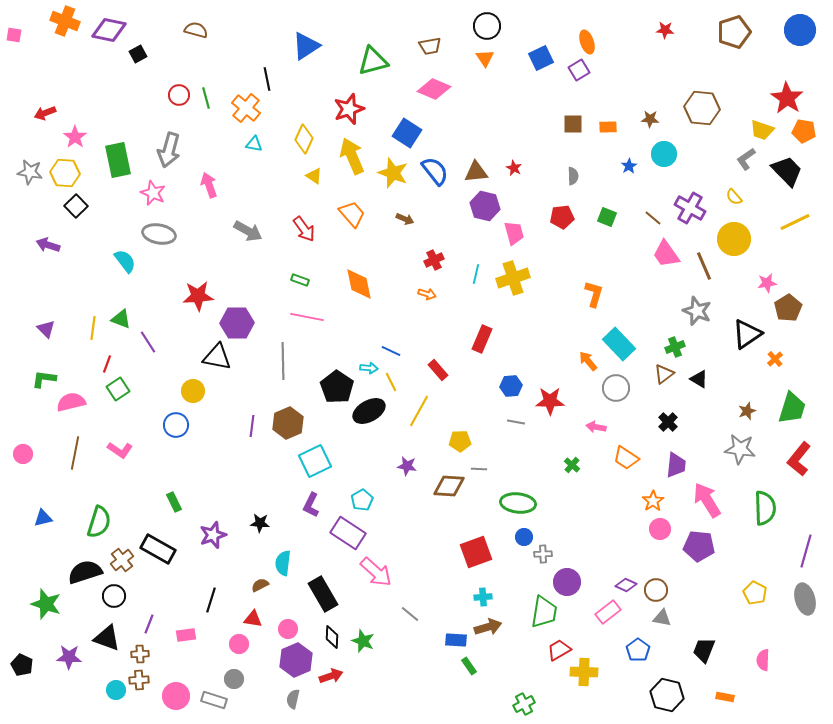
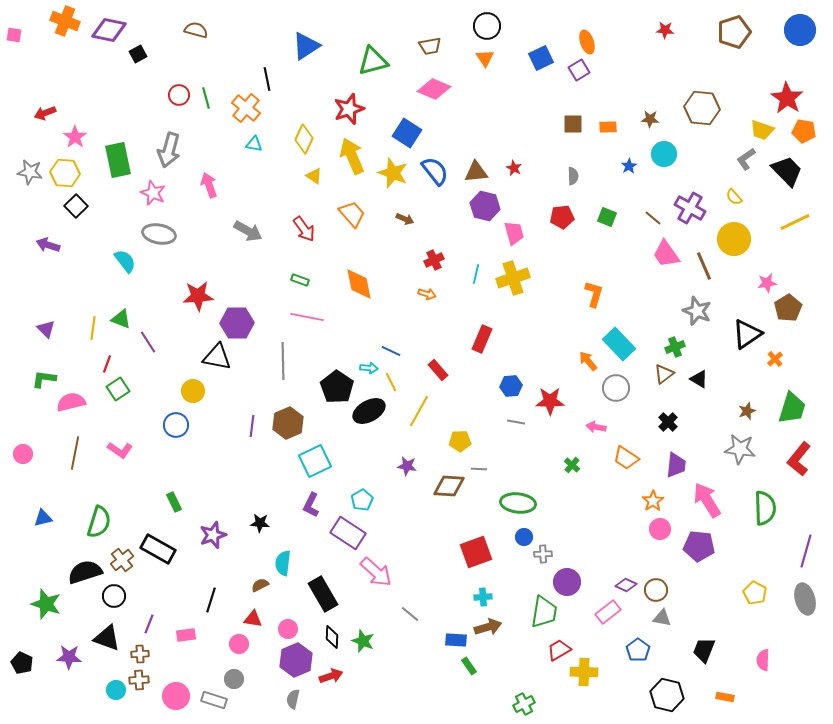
black pentagon at (22, 665): moved 2 px up
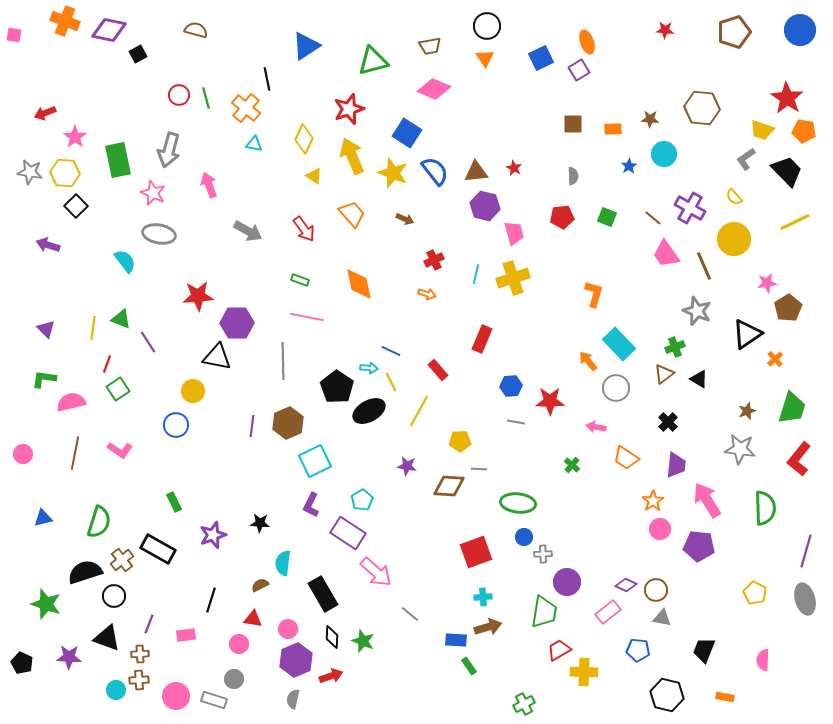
orange rectangle at (608, 127): moved 5 px right, 2 px down
blue pentagon at (638, 650): rotated 30 degrees counterclockwise
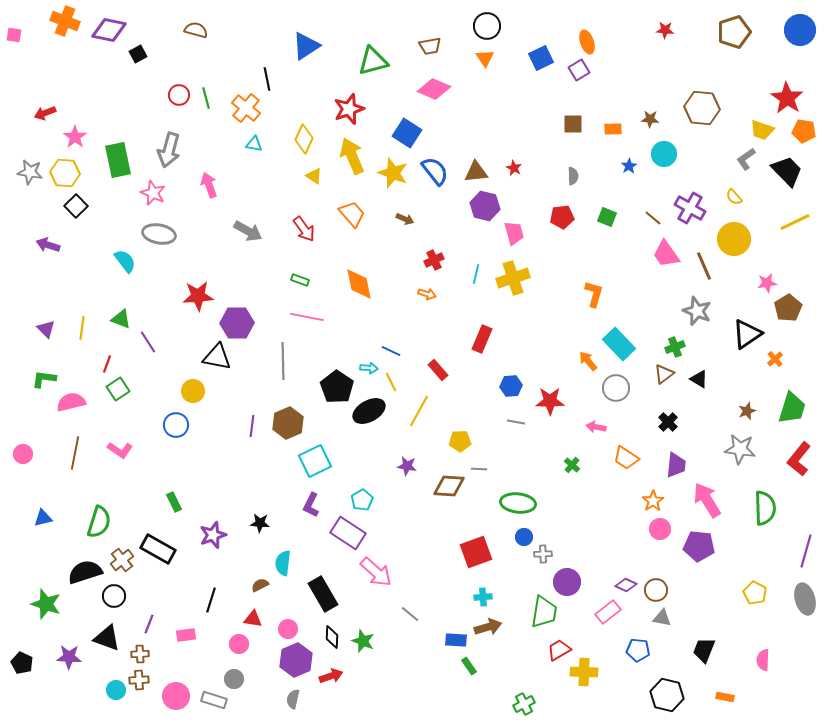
yellow line at (93, 328): moved 11 px left
